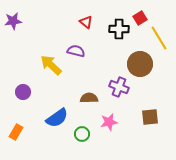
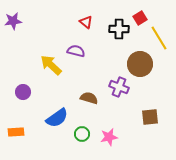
brown semicircle: rotated 18 degrees clockwise
pink star: moved 15 px down
orange rectangle: rotated 56 degrees clockwise
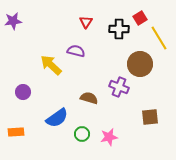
red triangle: rotated 24 degrees clockwise
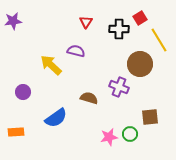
yellow line: moved 2 px down
blue semicircle: moved 1 px left
green circle: moved 48 px right
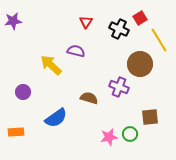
black cross: rotated 24 degrees clockwise
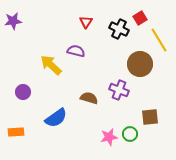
purple cross: moved 3 px down
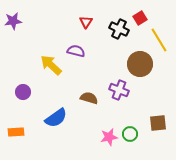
brown square: moved 8 px right, 6 px down
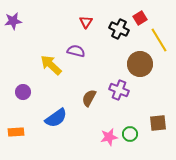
brown semicircle: rotated 78 degrees counterclockwise
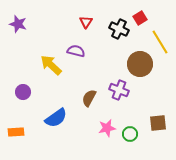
purple star: moved 5 px right, 3 px down; rotated 24 degrees clockwise
yellow line: moved 1 px right, 2 px down
pink star: moved 2 px left, 9 px up
